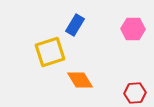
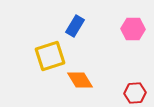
blue rectangle: moved 1 px down
yellow square: moved 4 px down
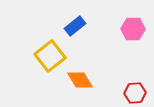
blue rectangle: rotated 20 degrees clockwise
yellow square: rotated 20 degrees counterclockwise
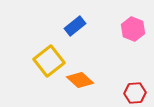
pink hexagon: rotated 20 degrees clockwise
yellow square: moved 1 px left, 5 px down
orange diamond: rotated 16 degrees counterclockwise
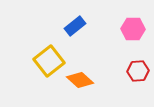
pink hexagon: rotated 20 degrees counterclockwise
red hexagon: moved 3 px right, 22 px up
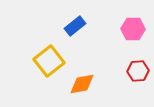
orange diamond: moved 2 px right, 4 px down; rotated 52 degrees counterclockwise
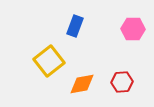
blue rectangle: rotated 30 degrees counterclockwise
red hexagon: moved 16 px left, 11 px down
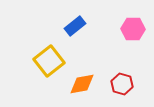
blue rectangle: rotated 30 degrees clockwise
red hexagon: moved 2 px down; rotated 20 degrees clockwise
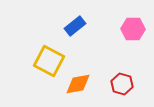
yellow square: rotated 24 degrees counterclockwise
orange diamond: moved 4 px left
